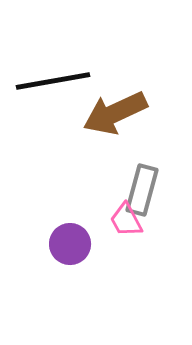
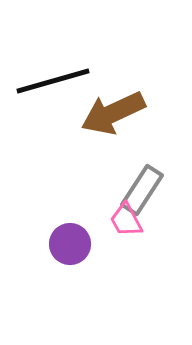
black line: rotated 6 degrees counterclockwise
brown arrow: moved 2 px left
gray rectangle: rotated 18 degrees clockwise
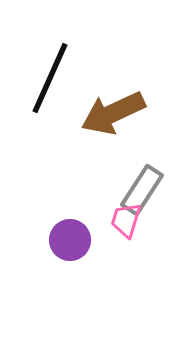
black line: moved 3 px left, 3 px up; rotated 50 degrees counterclockwise
pink trapezoid: rotated 45 degrees clockwise
purple circle: moved 4 px up
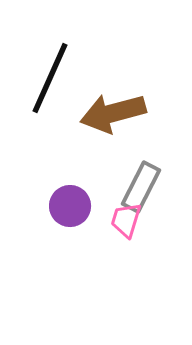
brown arrow: rotated 10 degrees clockwise
gray rectangle: moved 1 px left, 3 px up; rotated 6 degrees counterclockwise
purple circle: moved 34 px up
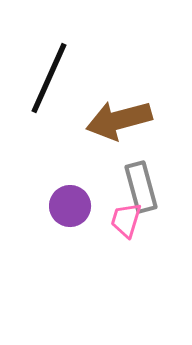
black line: moved 1 px left
brown arrow: moved 6 px right, 7 px down
gray rectangle: rotated 42 degrees counterclockwise
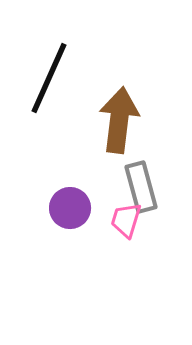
brown arrow: rotated 112 degrees clockwise
purple circle: moved 2 px down
